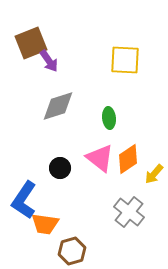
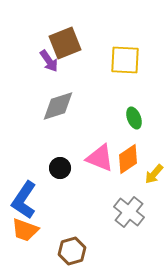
brown square: moved 34 px right
green ellipse: moved 25 px right; rotated 15 degrees counterclockwise
pink triangle: rotated 16 degrees counterclockwise
orange trapezoid: moved 20 px left, 6 px down; rotated 12 degrees clockwise
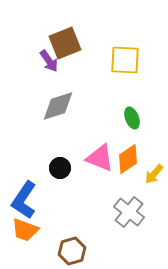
green ellipse: moved 2 px left
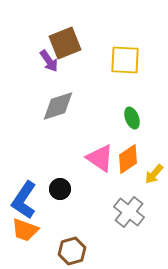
pink triangle: rotated 12 degrees clockwise
black circle: moved 21 px down
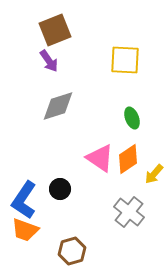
brown square: moved 10 px left, 13 px up
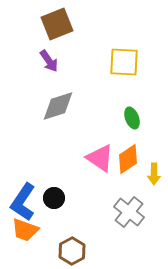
brown square: moved 2 px right, 6 px up
yellow square: moved 1 px left, 2 px down
yellow arrow: rotated 40 degrees counterclockwise
black circle: moved 6 px left, 9 px down
blue L-shape: moved 1 px left, 2 px down
brown hexagon: rotated 12 degrees counterclockwise
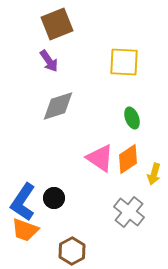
yellow arrow: rotated 15 degrees clockwise
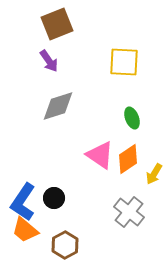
pink triangle: moved 3 px up
yellow arrow: rotated 15 degrees clockwise
orange trapezoid: rotated 20 degrees clockwise
brown hexagon: moved 7 px left, 6 px up
